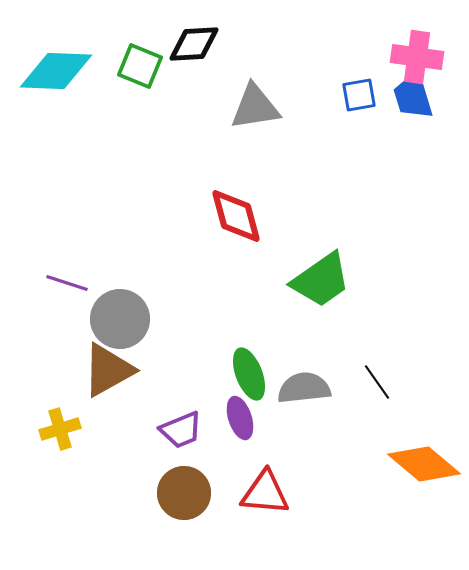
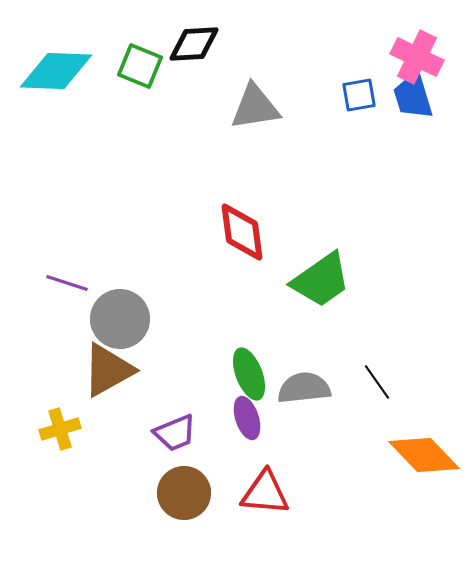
pink cross: rotated 18 degrees clockwise
red diamond: moved 6 px right, 16 px down; rotated 8 degrees clockwise
purple ellipse: moved 7 px right
purple trapezoid: moved 6 px left, 3 px down
orange diamond: moved 9 px up; rotated 6 degrees clockwise
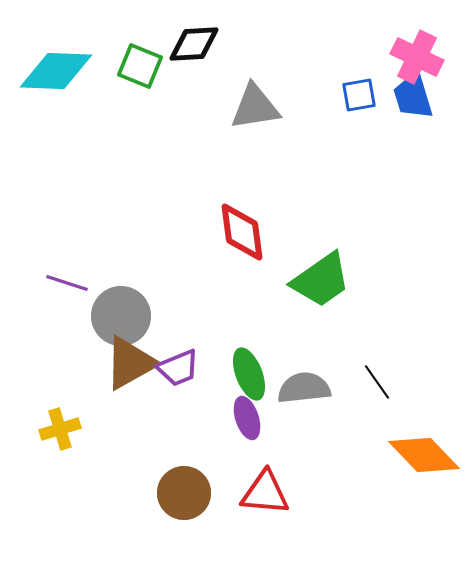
gray circle: moved 1 px right, 3 px up
brown triangle: moved 22 px right, 7 px up
purple trapezoid: moved 3 px right, 65 px up
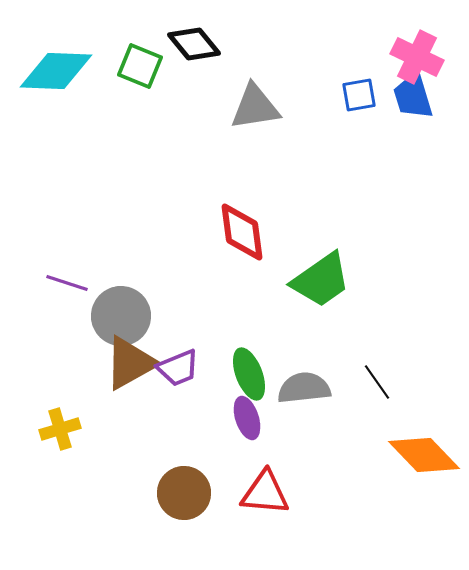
black diamond: rotated 54 degrees clockwise
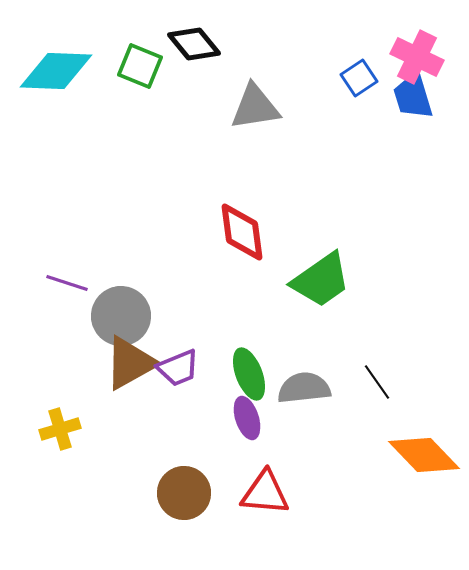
blue square: moved 17 px up; rotated 24 degrees counterclockwise
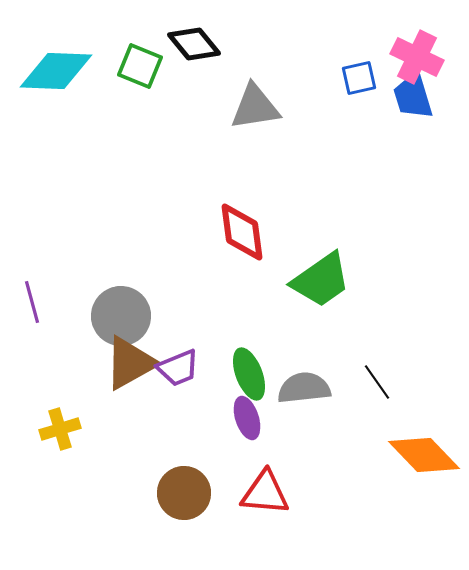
blue square: rotated 21 degrees clockwise
purple line: moved 35 px left, 19 px down; rotated 57 degrees clockwise
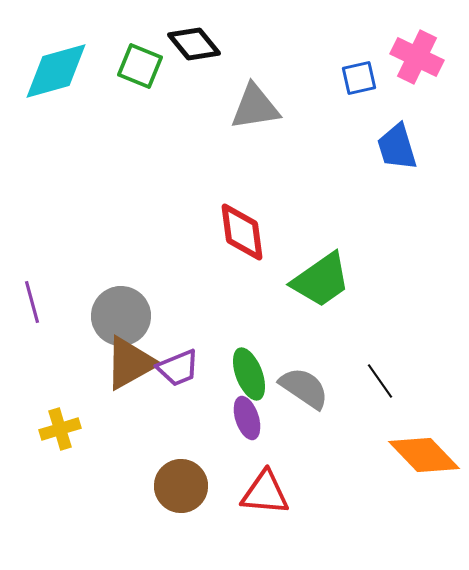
cyan diamond: rotated 18 degrees counterclockwise
blue trapezoid: moved 16 px left, 51 px down
black line: moved 3 px right, 1 px up
gray semicircle: rotated 40 degrees clockwise
brown circle: moved 3 px left, 7 px up
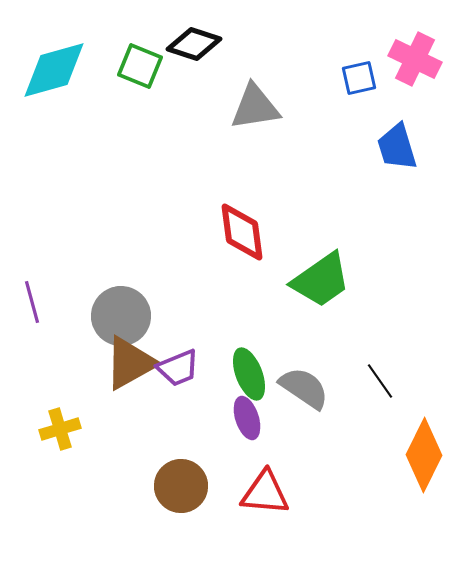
black diamond: rotated 32 degrees counterclockwise
pink cross: moved 2 px left, 2 px down
cyan diamond: moved 2 px left, 1 px up
orange diamond: rotated 70 degrees clockwise
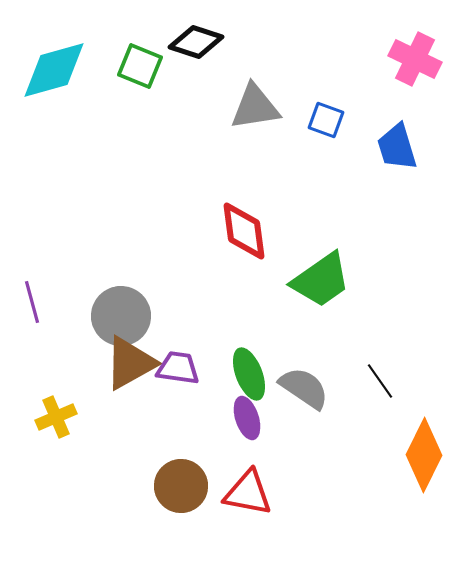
black diamond: moved 2 px right, 2 px up
blue square: moved 33 px left, 42 px down; rotated 33 degrees clockwise
red diamond: moved 2 px right, 1 px up
purple trapezoid: rotated 150 degrees counterclockwise
yellow cross: moved 4 px left, 12 px up; rotated 6 degrees counterclockwise
red triangle: moved 17 px left; rotated 6 degrees clockwise
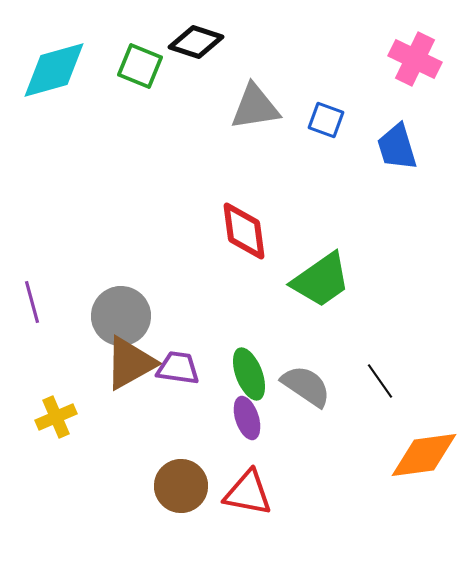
gray semicircle: moved 2 px right, 2 px up
orange diamond: rotated 56 degrees clockwise
